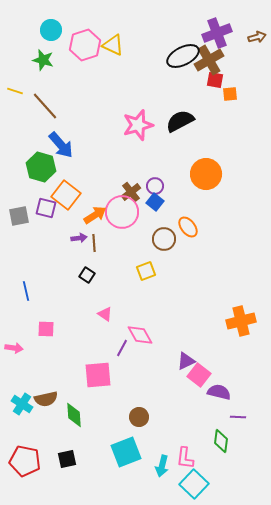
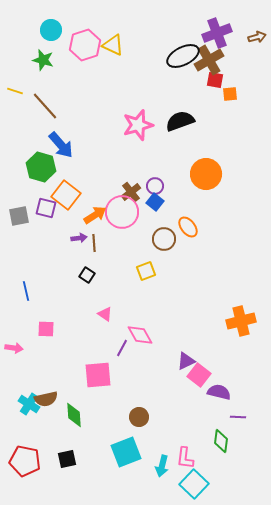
black semicircle at (180, 121): rotated 8 degrees clockwise
cyan cross at (22, 404): moved 7 px right
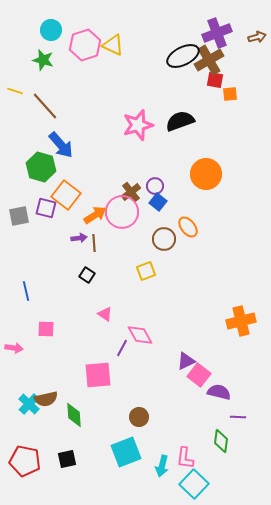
blue square at (155, 202): moved 3 px right
cyan cross at (29, 404): rotated 10 degrees clockwise
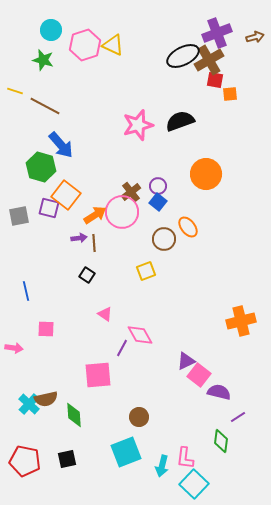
brown arrow at (257, 37): moved 2 px left
brown line at (45, 106): rotated 20 degrees counterclockwise
purple circle at (155, 186): moved 3 px right
purple square at (46, 208): moved 3 px right
purple line at (238, 417): rotated 35 degrees counterclockwise
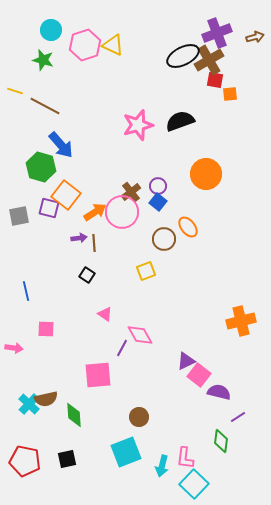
orange arrow at (95, 215): moved 3 px up
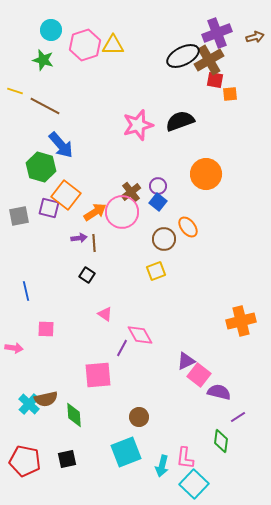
yellow triangle at (113, 45): rotated 25 degrees counterclockwise
yellow square at (146, 271): moved 10 px right
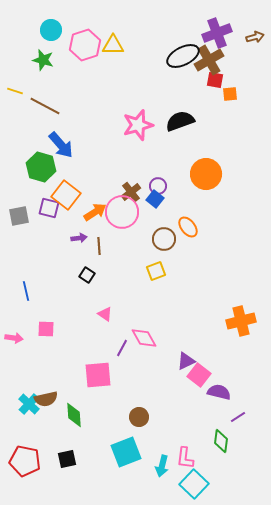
blue square at (158, 202): moved 3 px left, 3 px up
brown line at (94, 243): moved 5 px right, 3 px down
pink diamond at (140, 335): moved 4 px right, 3 px down
pink arrow at (14, 348): moved 10 px up
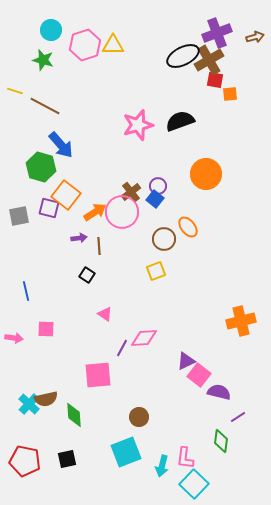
pink diamond at (144, 338): rotated 64 degrees counterclockwise
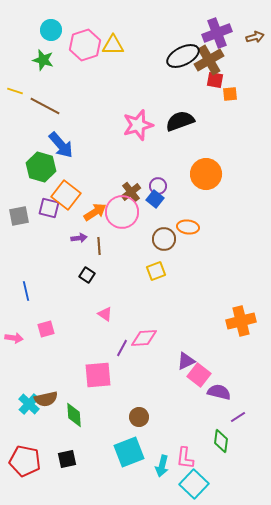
orange ellipse at (188, 227): rotated 45 degrees counterclockwise
pink square at (46, 329): rotated 18 degrees counterclockwise
cyan square at (126, 452): moved 3 px right
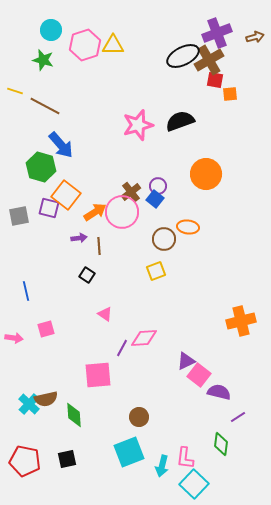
green diamond at (221, 441): moved 3 px down
